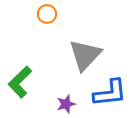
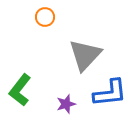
orange circle: moved 2 px left, 3 px down
green L-shape: moved 8 px down; rotated 8 degrees counterclockwise
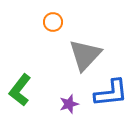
orange circle: moved 8 px right, 5 px down
blue L-shape: moved 1 px right
purple star: moved 3 px right
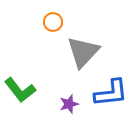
gray triangle: moved 2 px left, 3 px up
green L-shape: rotated 76 degrees counterclockwise
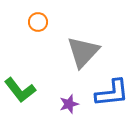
orange circle: moved 15 px left
blue L-shape: moved 1 px right
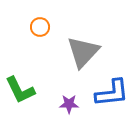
orange circle: moved 2 px right, 5 px down
green L-shape: rotated 12 degrees clockwise
purple star: rotated 18 degrees clockwise
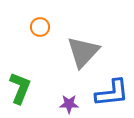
green L-shape: moved 2 px up; rotated 132 degrees counterclockwise
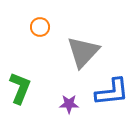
blue L-shape: moved 1 px up
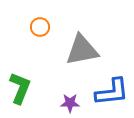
gray triangle: moved 1 px left, 2 px up; rotated 36 degrees clockwise
purple star: moved 1 px right, 1 px up
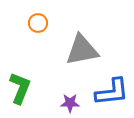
orange circle: moved 2 px left, 4 px up
